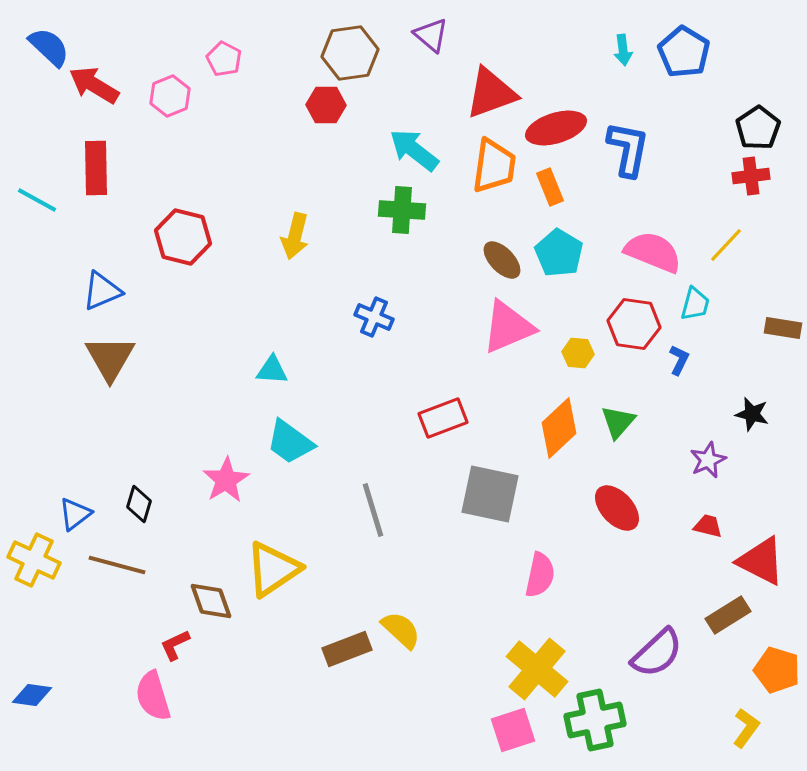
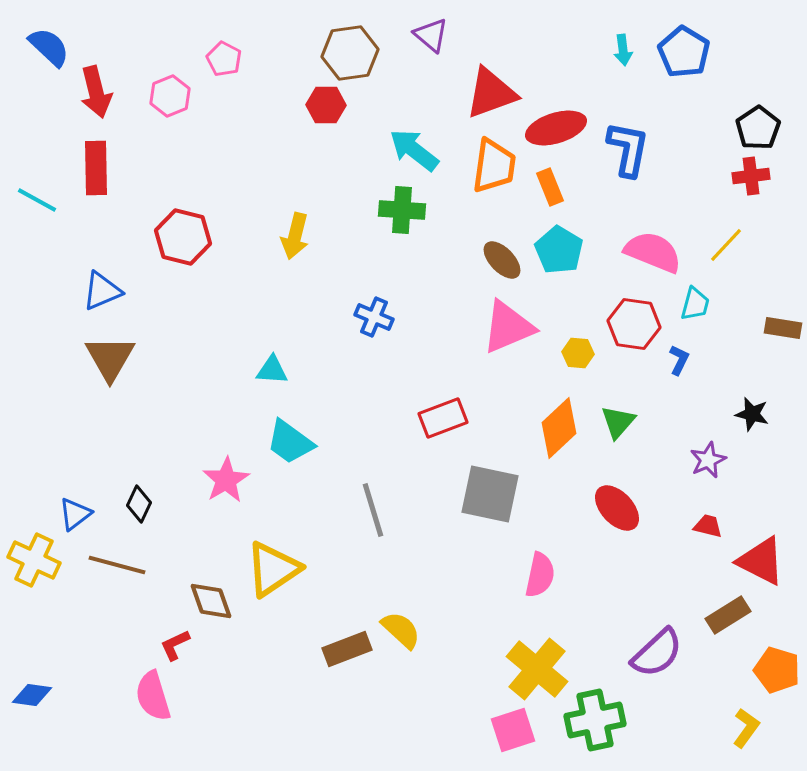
red arrow at (94, 85): moved 2 px right, 7 px down; rotated 135 degrees counterclockwise
cyan pentagon at (559, 253): moved 3 px up
black diamond at (139, 504): rotated 9 degrees clockwise
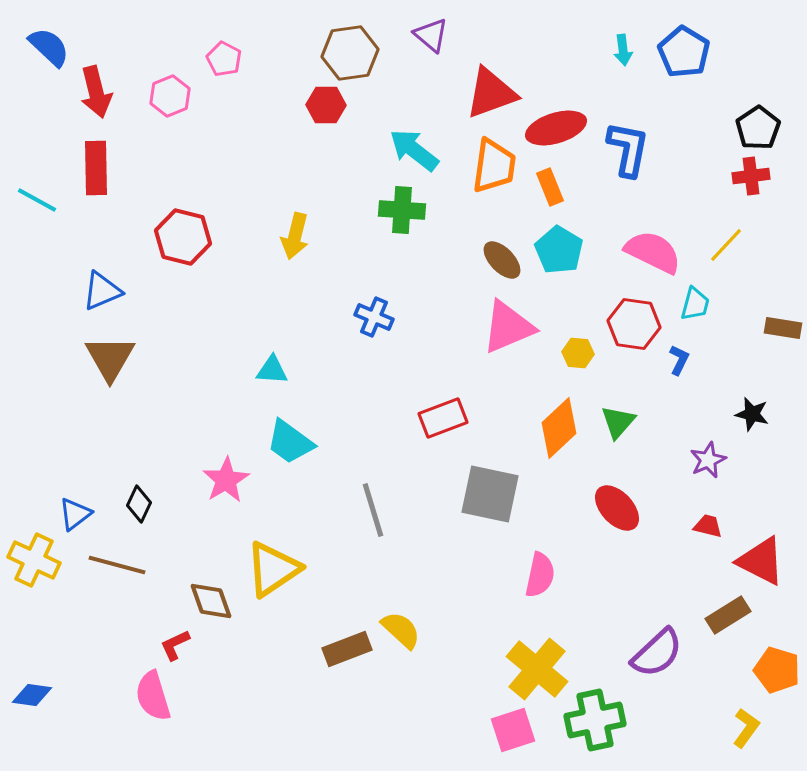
pink semicircle at (653, 252): rotated 4 degrees clockwise
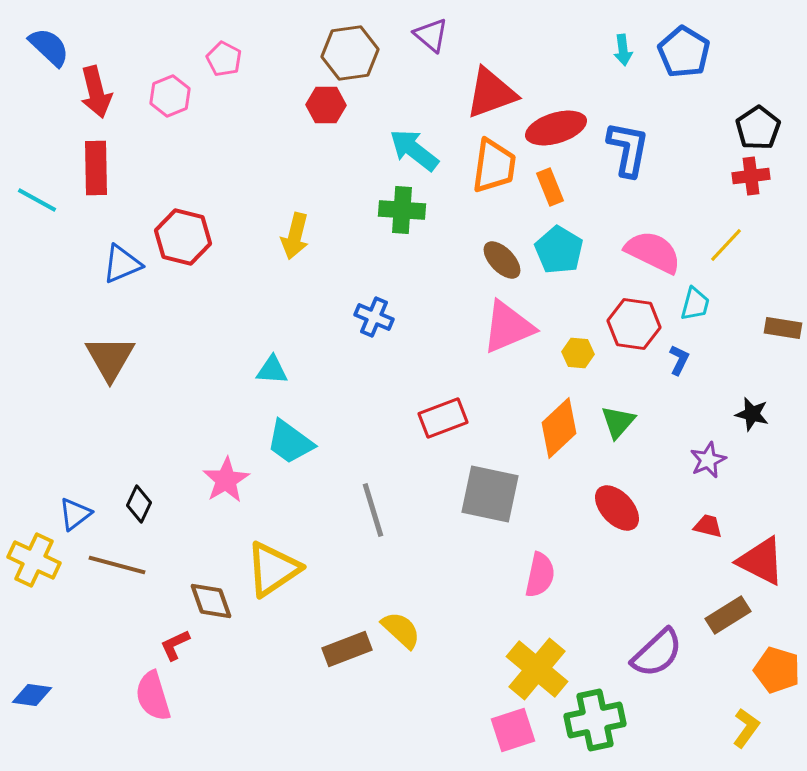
blue triangle at (102, 291): moved 20 px right, 27 px up
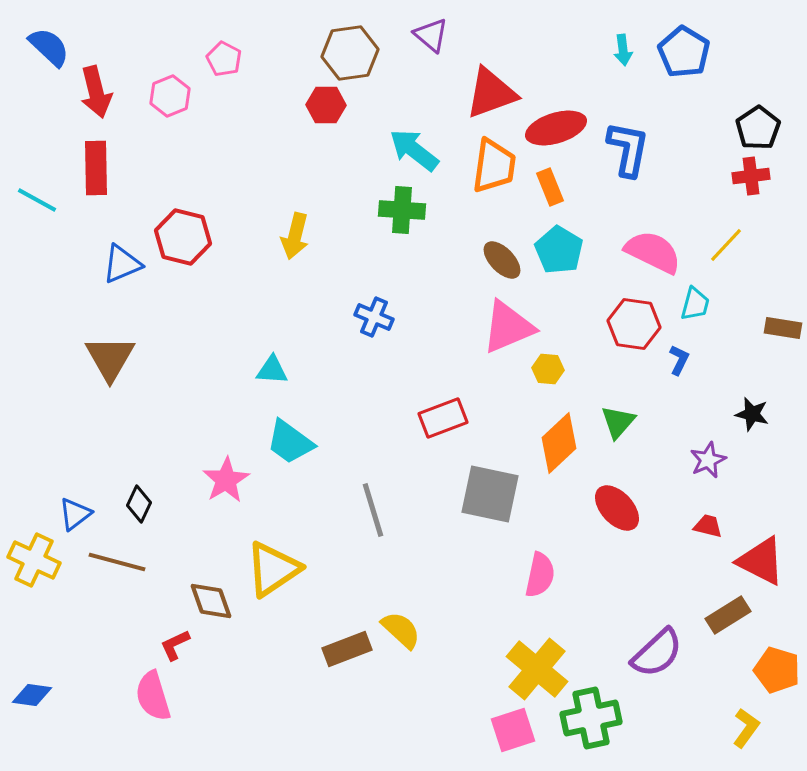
yellow hexagon at (578, 353): moved 30 px left, 16 px down
orange diamond at (559, 428): moved 15 px down
brown line at (117, 565): moved 3 px up
green cross at (595, 720): moved 4 px left, 2 px up
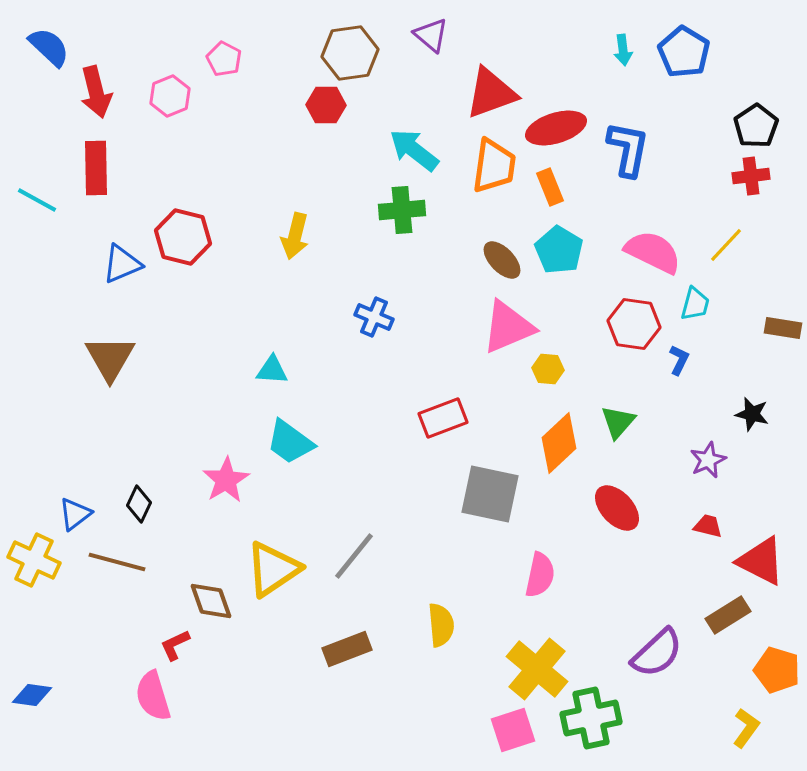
black pentagon at (758, 128): moved 2 px left, 2 px up
green cross at (402, 210): rotated 9 degrees counterclockwise
gray line at (373, 510): moved 19 px left, 46 px down; rotated 56 degrees clockwise
yellow semicircle at (401, 630): moved 40 px right, 5 px up; rotated 42 degrees clockwise
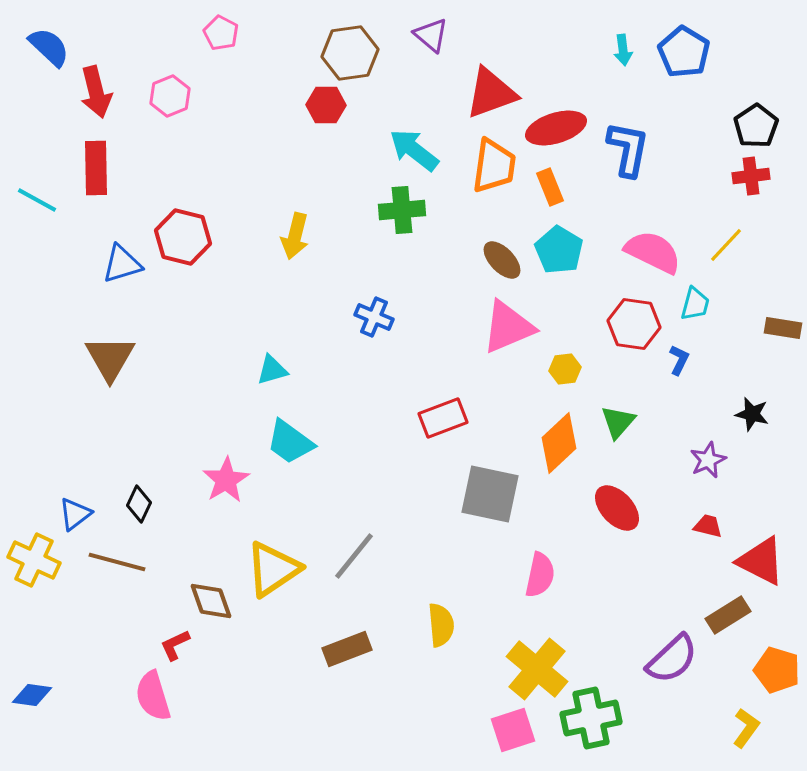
pink pentagon at (224, 59): moved 3 px left, 26 px up
blue triangle at (122, 264): rotated 6 degrees clockwise
yellow hexagon at (548, 369): moved 17 px right; rotated 12 degrees counterclockwise
cyan triangle at (272, 370): rotated 20 degrees counterclockwise
purple semicircle at (657, 653): moved 15 px right, 6 px down
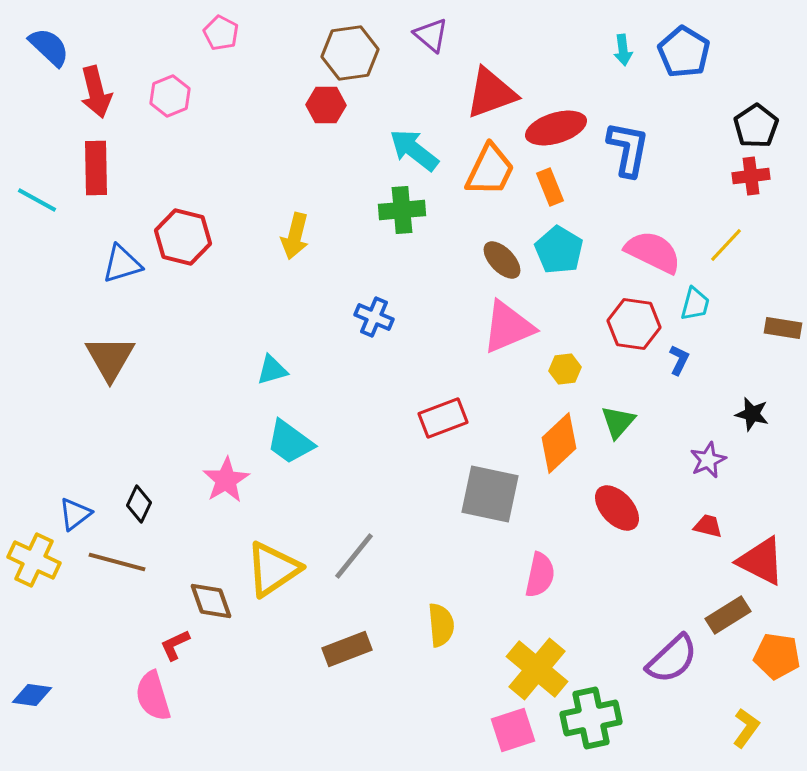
orange trapezoid at (494, 166): moved 4 px left, 4 px down; rotated 18 degrees clockwise
orange pentagon at (777, 670): moved 14 px up; rotated 9 degrees counterclockwise
